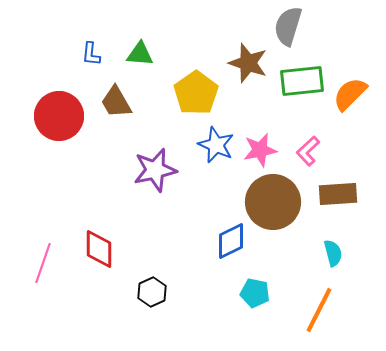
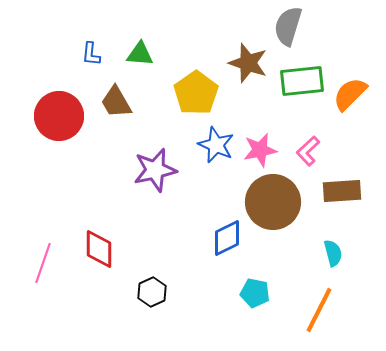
brown rectangle: moved 4 px right, 3 px up
blue diamond: moved 4 px left, 3 px up
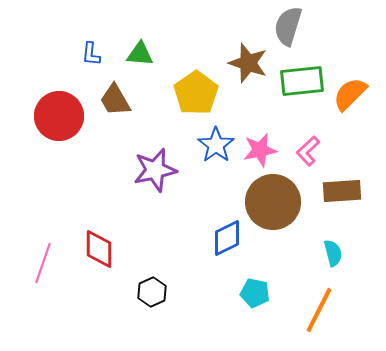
brown trapezoid: moved 1 px left, 2 px up
blue star: rotated 12 degrees clockwise
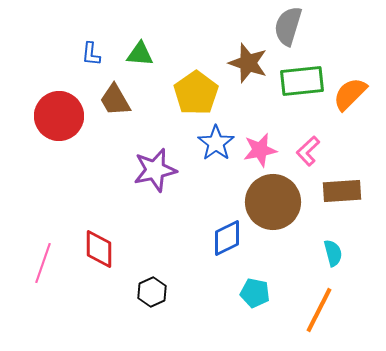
blue star: moved 2 px up
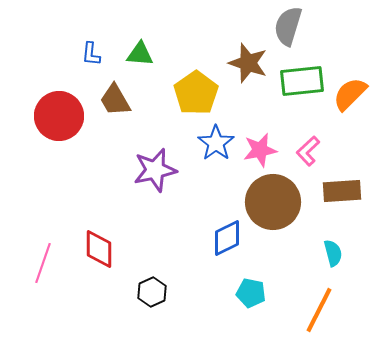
cyan pentagon: moved 4 px left
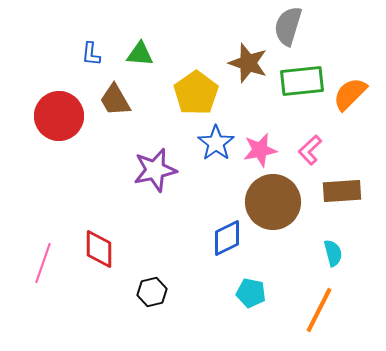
pink L-shape: moved 2 px right, 1 px up
black hexagon: rotated 12 degrees clockwise
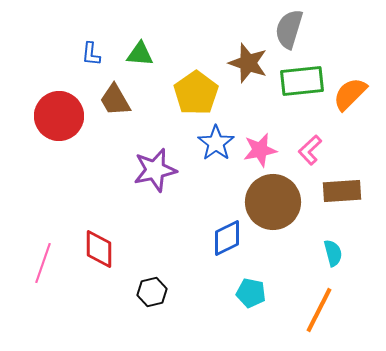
gray semicircle: moved 1 px right, 3 px down
